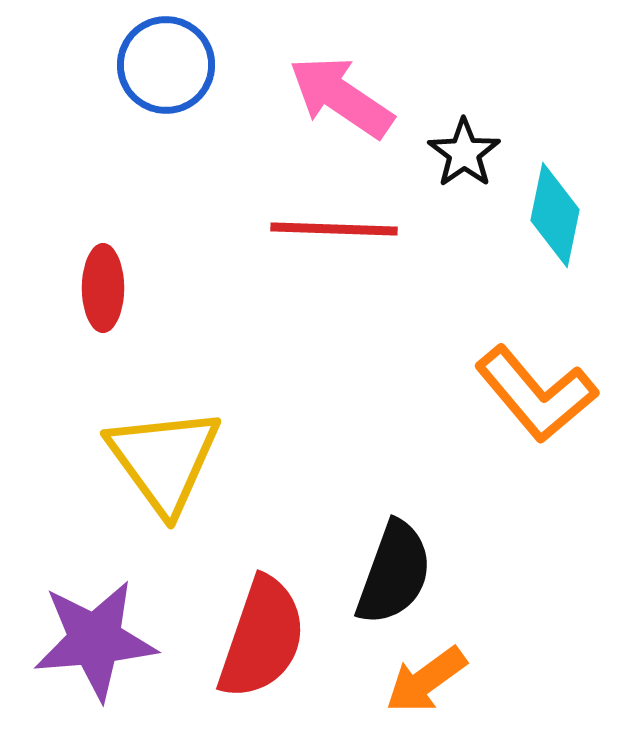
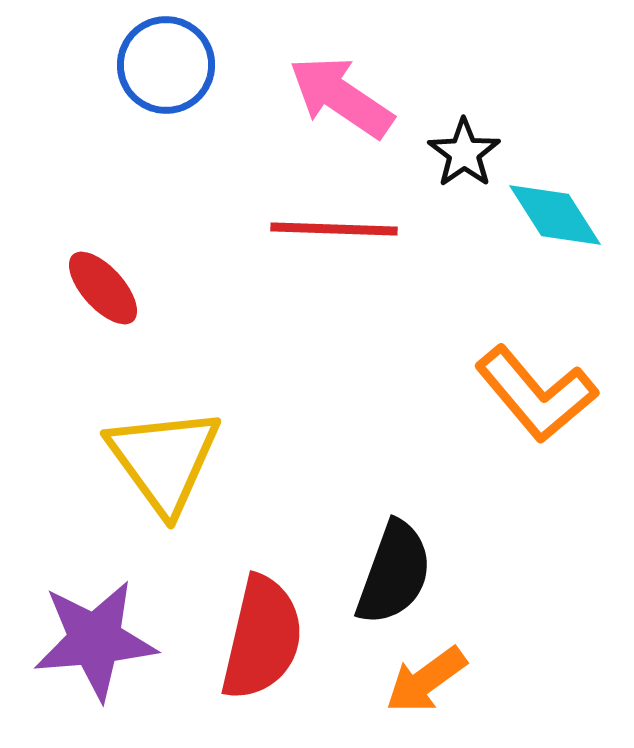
cyan diamond: rotated 44 degrees counterclockwise
red ellipse: rotated 42 degrees counterclockwise
red semicircle: rotated 6 degrees counterclockwise
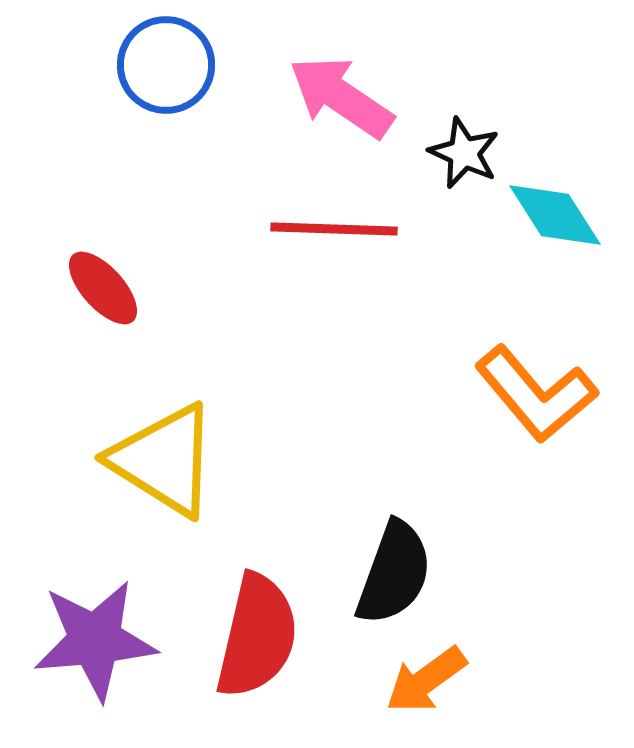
black star: rotated 12 degrees counterclockwise
yellow triangle: rotated 22 degrees counterclockwise
red semicircle: moved 5 px left, 2 px up
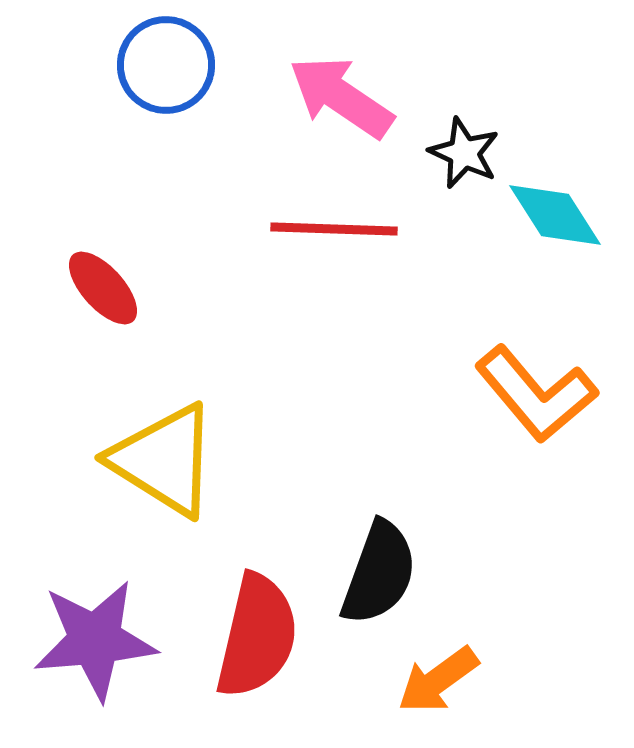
black semicircle: moved 15 px left
orange arrow: moved 12 px right
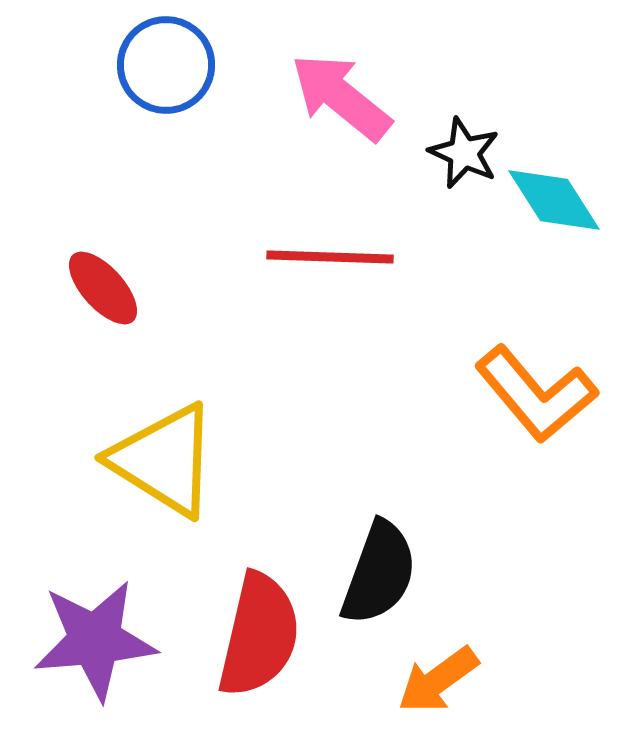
pink arrow: rotated 5 degrees clockwise
cyan diamond: moved 1 px left, 15 px up
red line: moved 4 px left, 28 px down
red semicircle: moved 2 px right, 1 px up
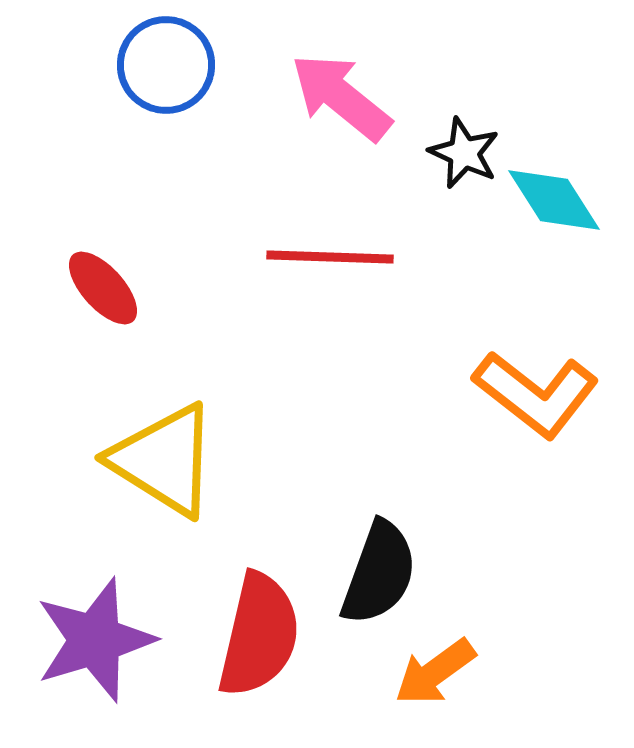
orange L-shape: rotated 12 degrees counterclockwise
purple star: rotated 12 degrees counterclockwise
orange arrow: moved 3 px left, 8 px up
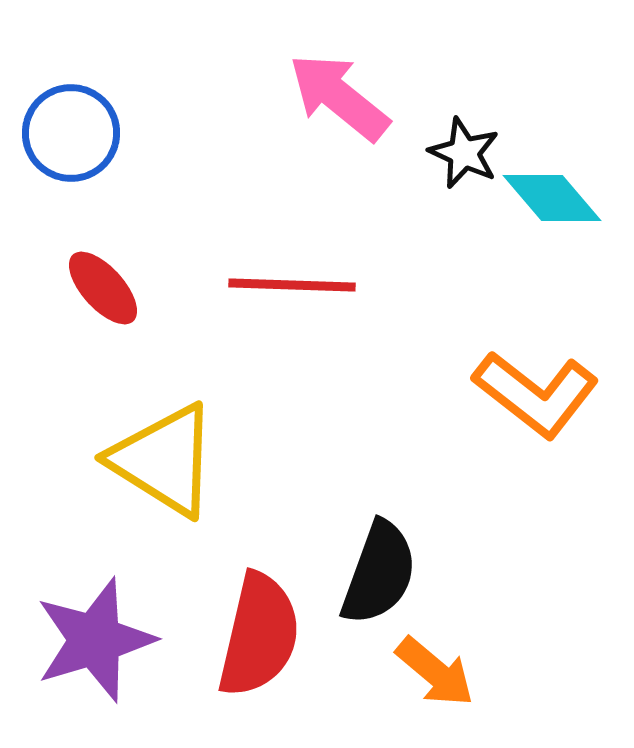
blue circle: moved 95 px left, 68 px down
pink arrow: moved 2 px left
cyan diamond: moved 2 px left, 2 px up; rotated 8 degrees counterclockwise
red line: moved 38 px left, 28 px down
orange arrow: rotated 104 degrees counterclockwise
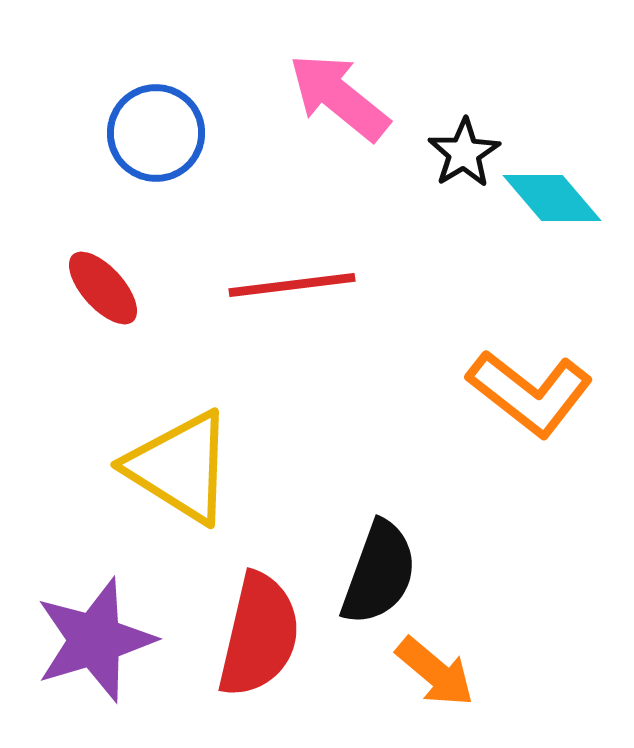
blue circle: moved 85 px right
black star: rotated 16 degrees clockwise
red line: rotated 9 degrees counterclockwise
orange L-shape: moved 6 px left, 1 px up
yellow triangle: moved 16 px right, 7 px down
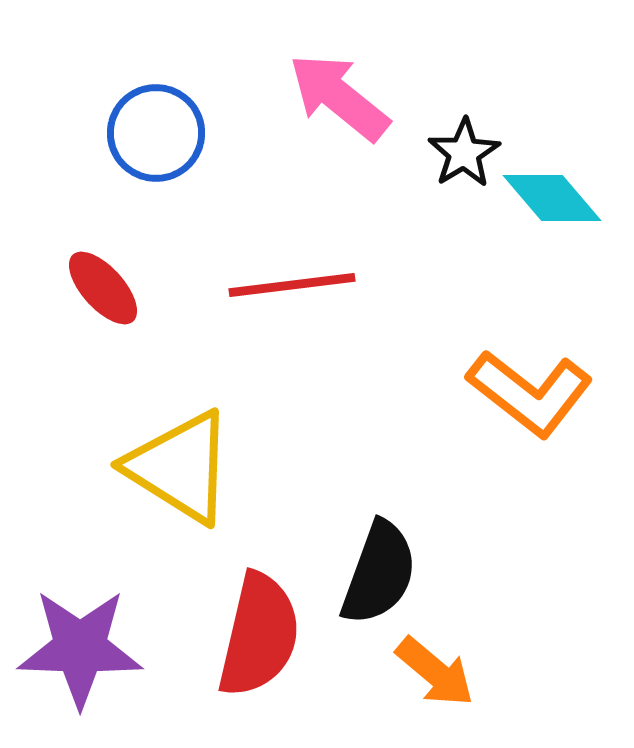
purple star: moved 15 px left, 8 px down; rotated 19 degrees clockwise
